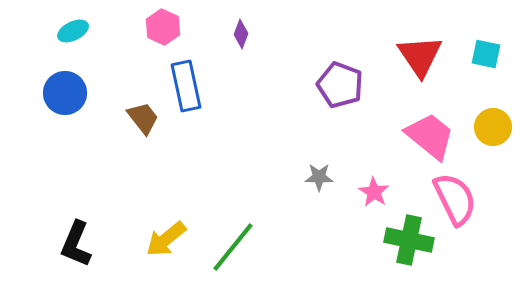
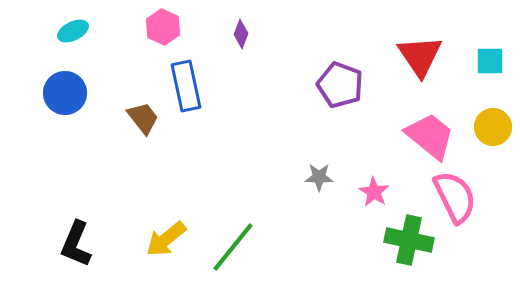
cyan square: moved 4 px right, 7 px down; rotated 12 degrees counterclockwise
pink semicircle: moved 2 px up
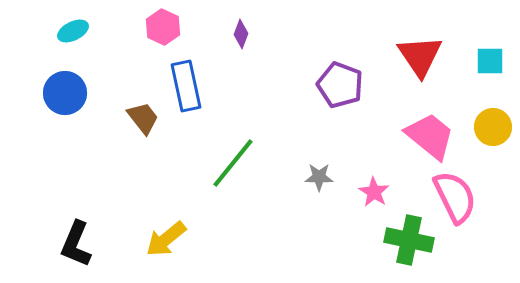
green line: moved 84 px up
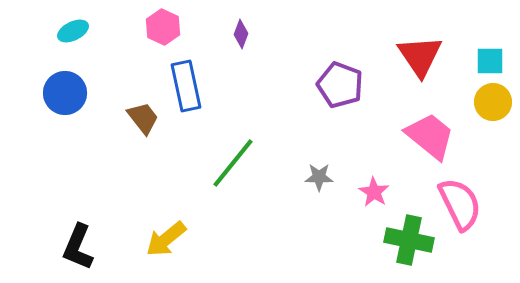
yellow circle: moved 25 px up
pink semicircle: moved 5 px right, 7 px down
black L-shape: moved 2 px right, 3 px down
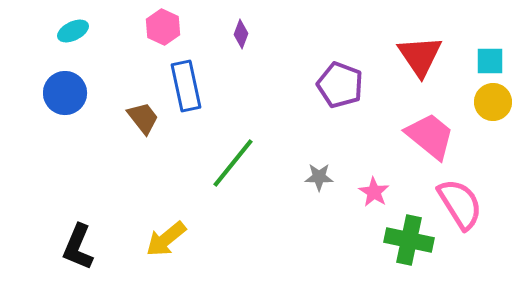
pink semicircle: rotated 6 degrees counterclockwise
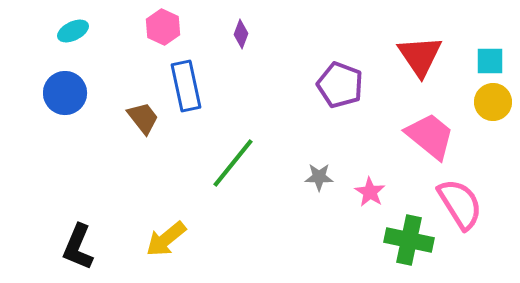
pink star: moved 4 px left
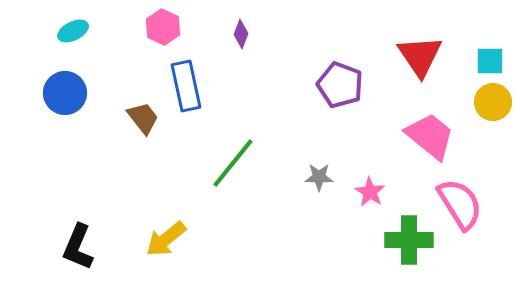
green cross: rotated 12 degrees counterclockwise
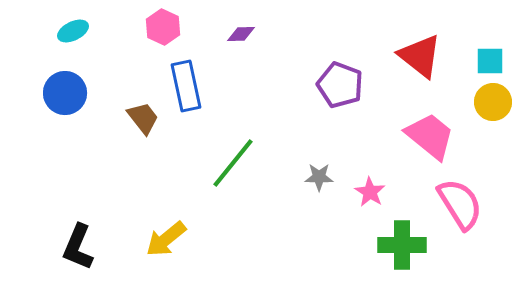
purple diamond: rotated 68 degrees clockwise
red triangle: rotated 18 degrees counterclockwise
green cross: moved 7 px left, 5 px down
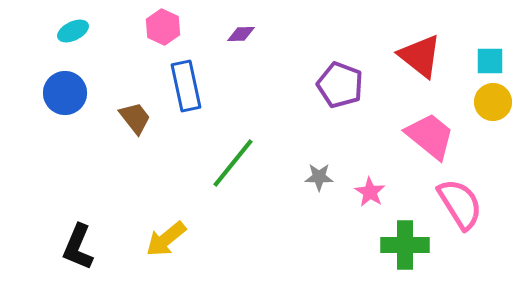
brown trapezoid: moved 8 px left
green cross: moved 3 px right
